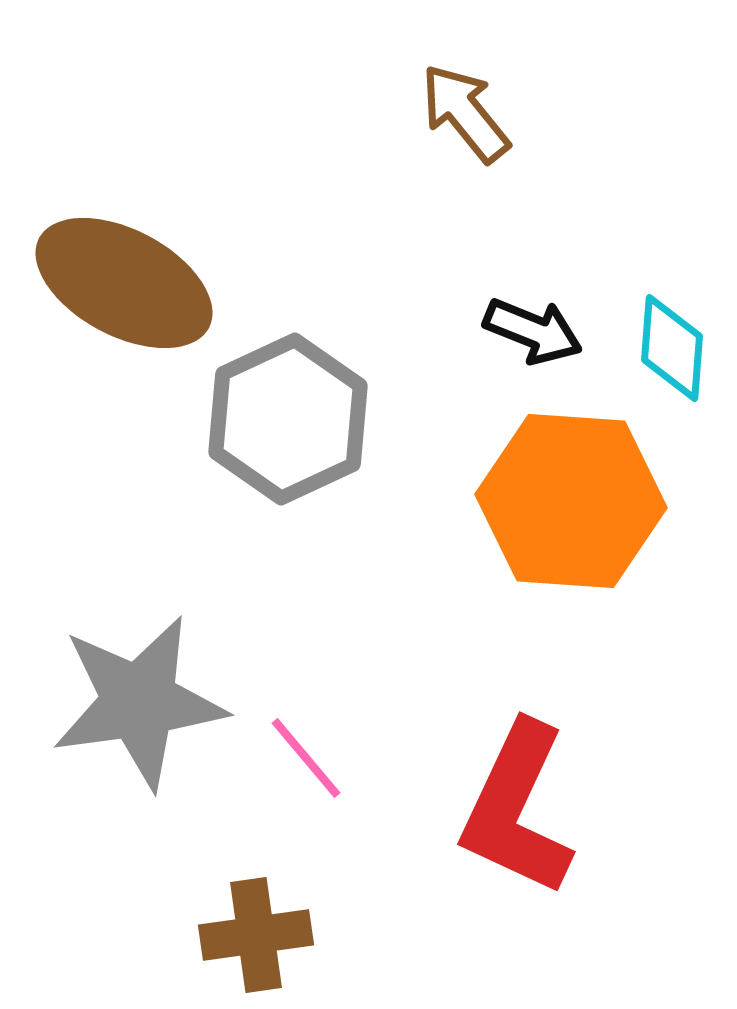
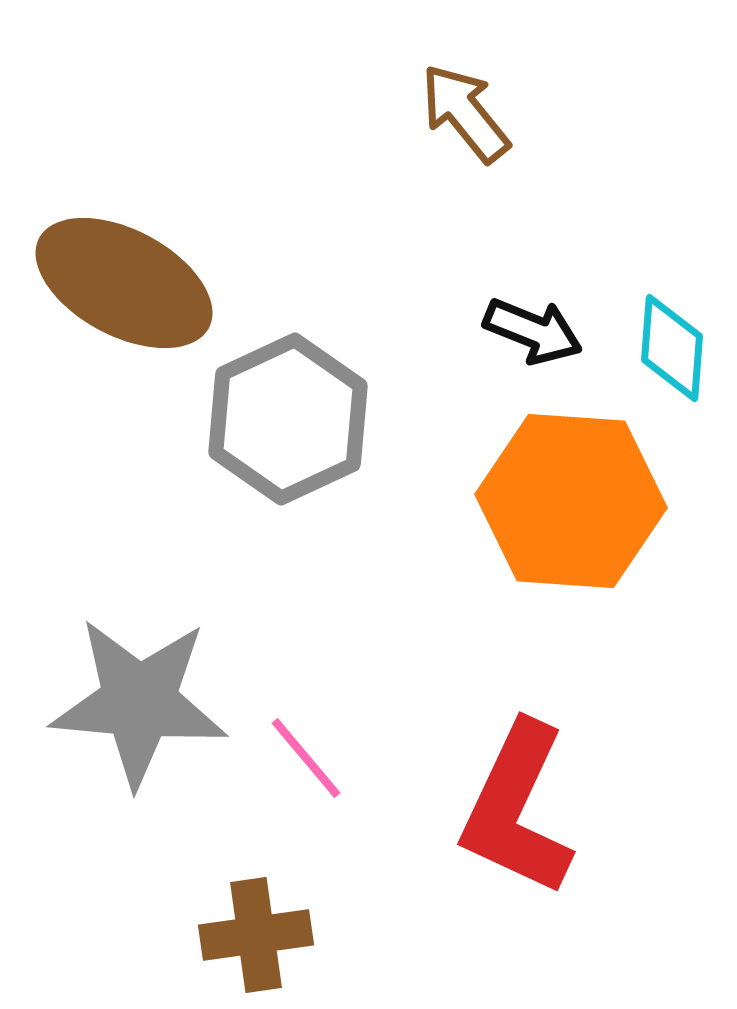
gray star: rotated 13 degrees clockwise
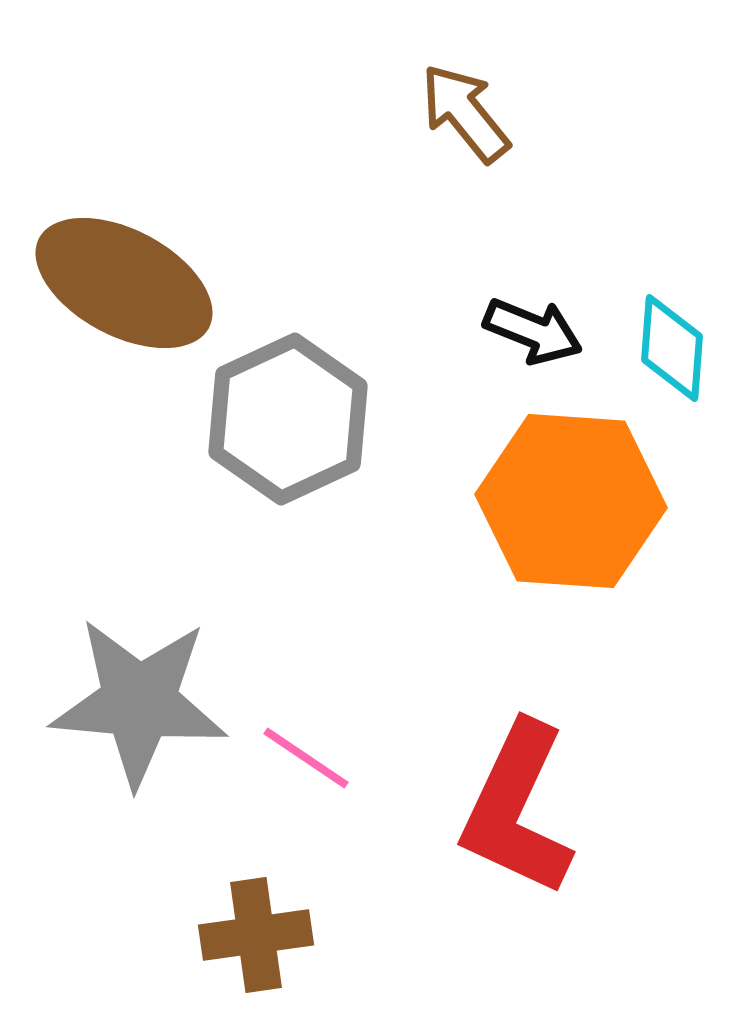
pink line: rotated 16 degrees counterclockwise
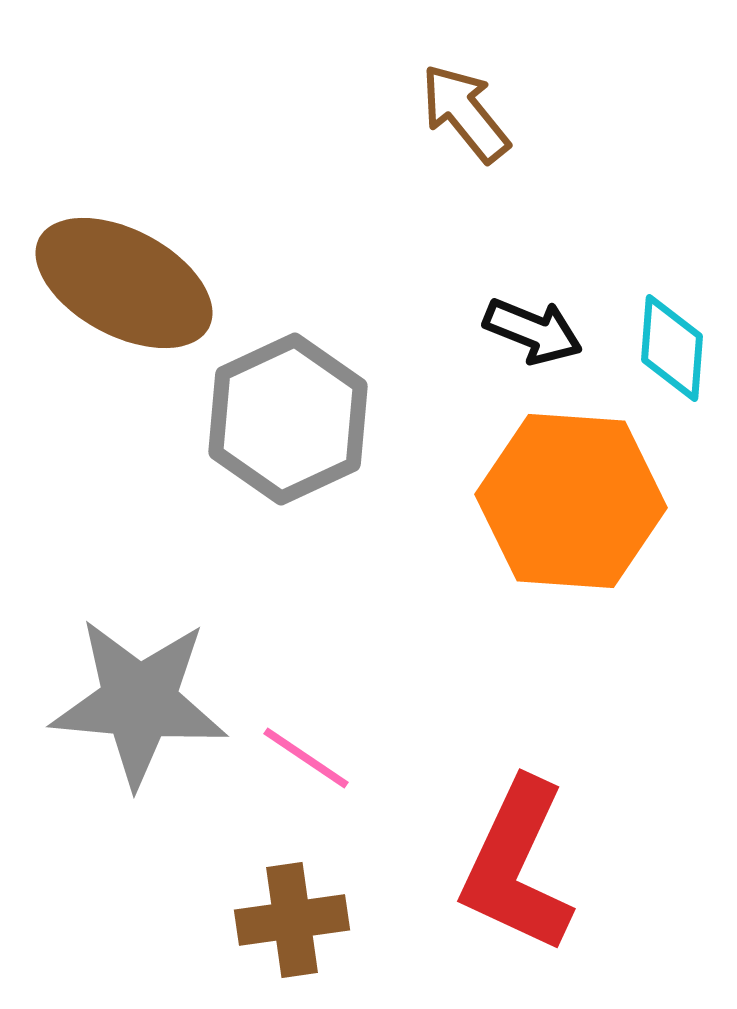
red L-shape: moved 57 px down
brown cross: moved 36 px right, 15 px up
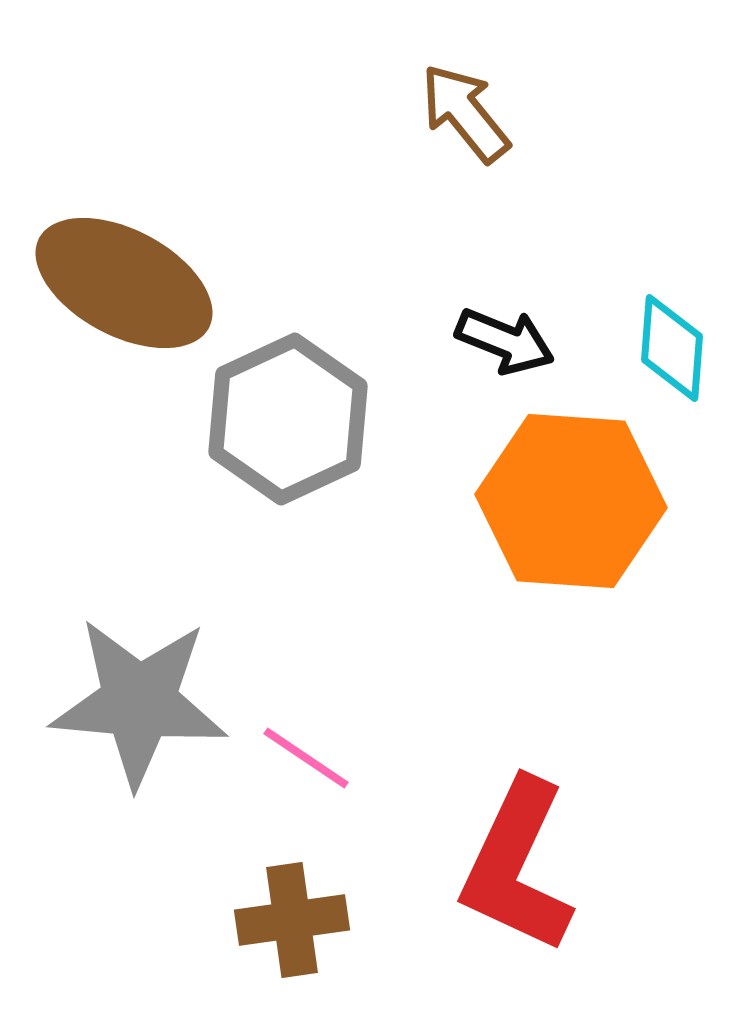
black arrow: moved 28 px left, 10 px down
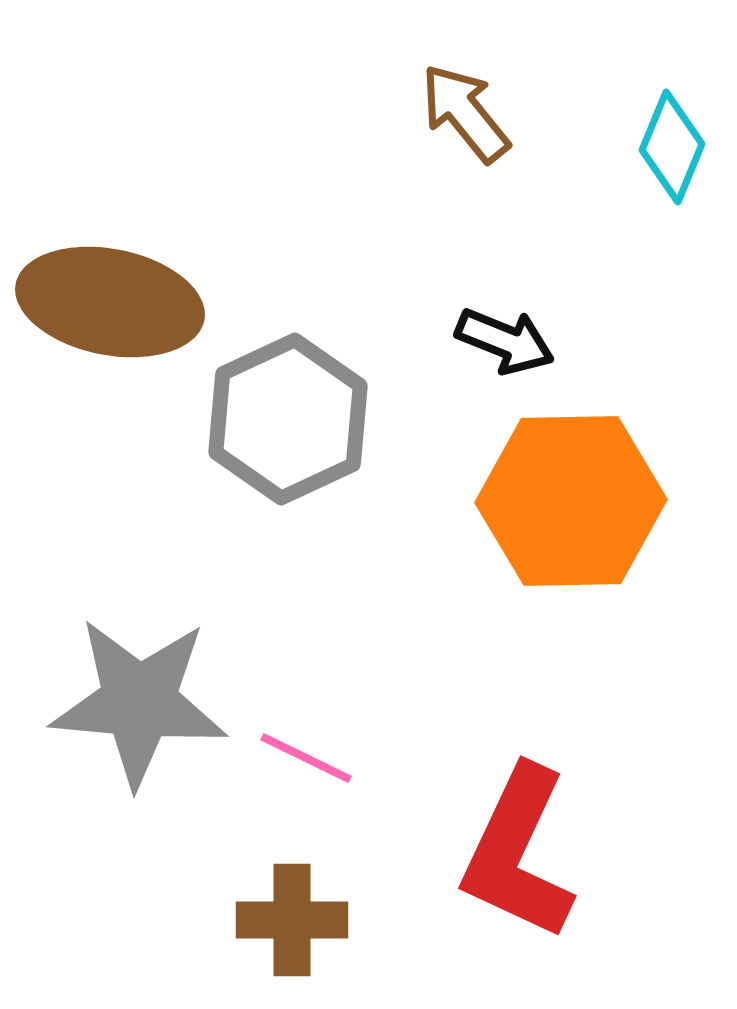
brown ellipse: moved 14 px left, 19 px down; rotated 17 degrees counterclockwise
cyan diamond: moved 201 px up; rotated 18 degrees clockwise
orange hexagon: rotated 5 degrees counterclockwise
pink line: rotated 8 degrees counterclockwise
red L-shape: moved 1 px right, 13 px up
brown cross: rotated 8 degrees clockwise
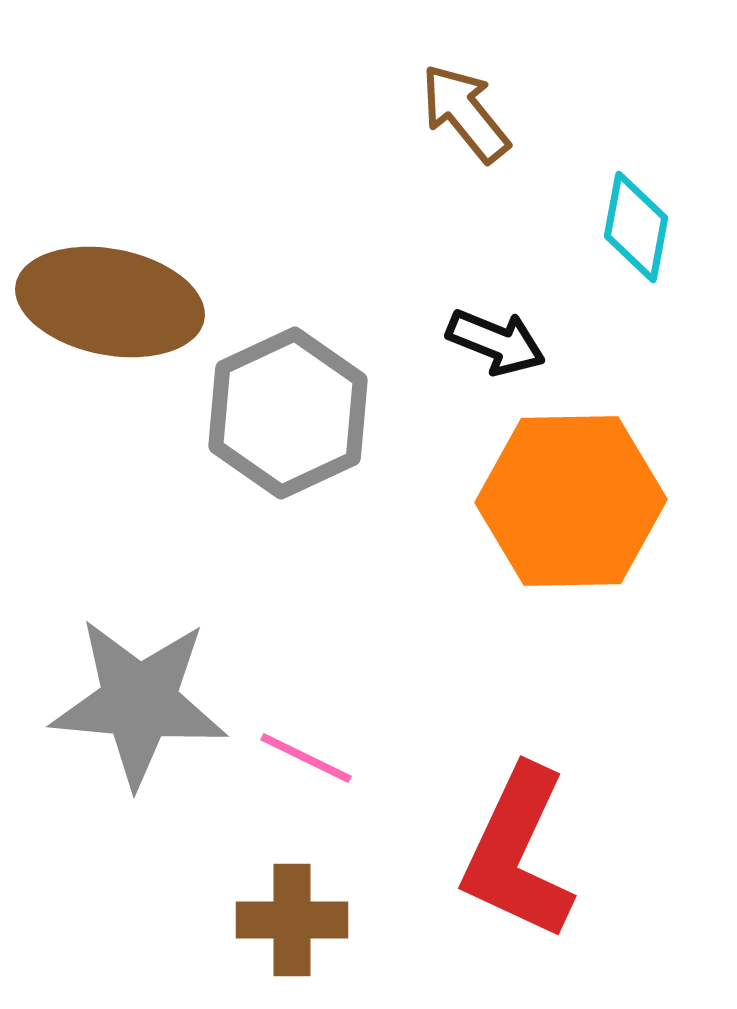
cyan diamond: moved 36 px left, 80 px down; rotated 12 degrees counterclockwise
black arrow: moved 9 px left, 1 px down
gray hexagon: moved 6 px up
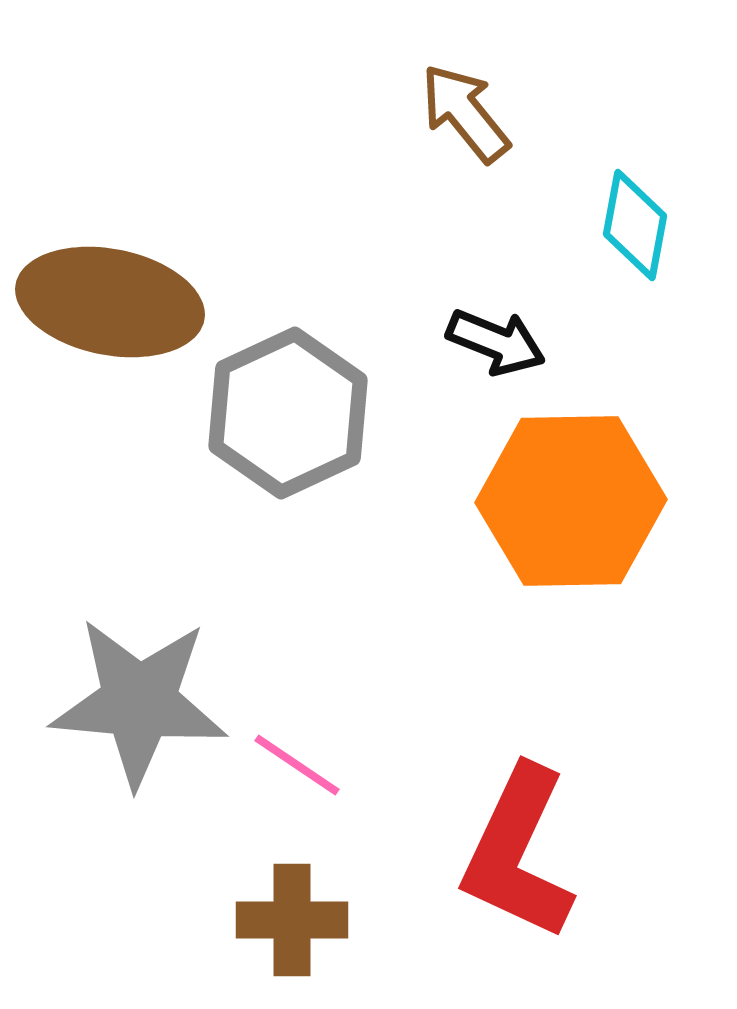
cyan diamond: moved 1 px left, 2 px up
pink line: moved 9 px left, 7 px down; rotated 8 degrees clockwise
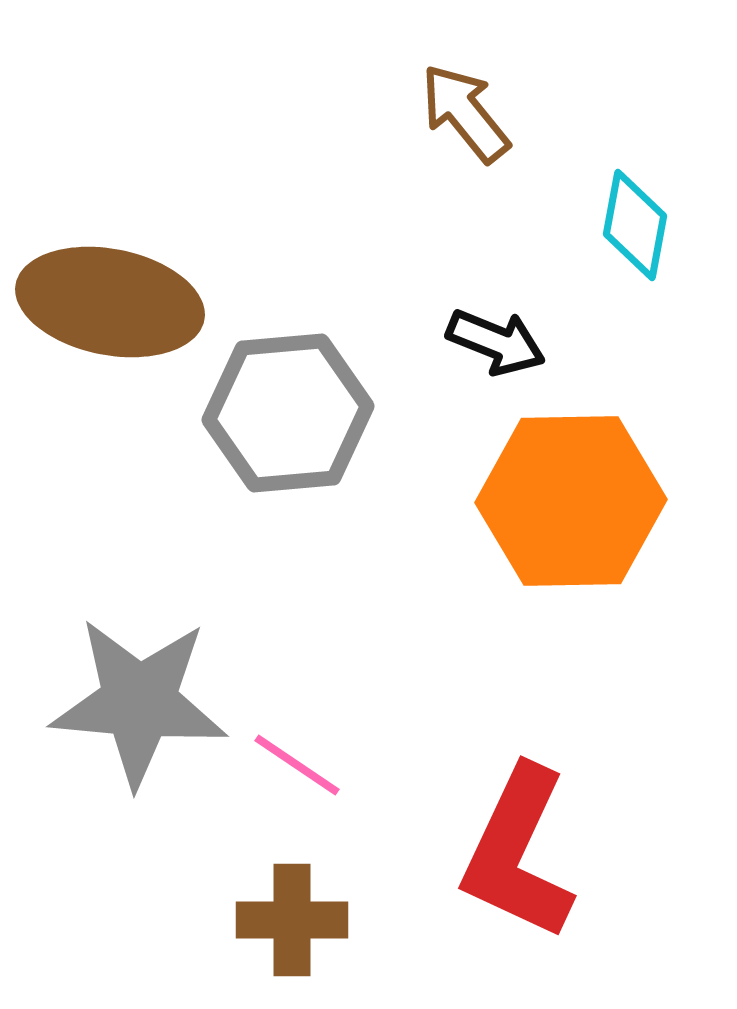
gray hexagon: rotated 20 degrees clockwise
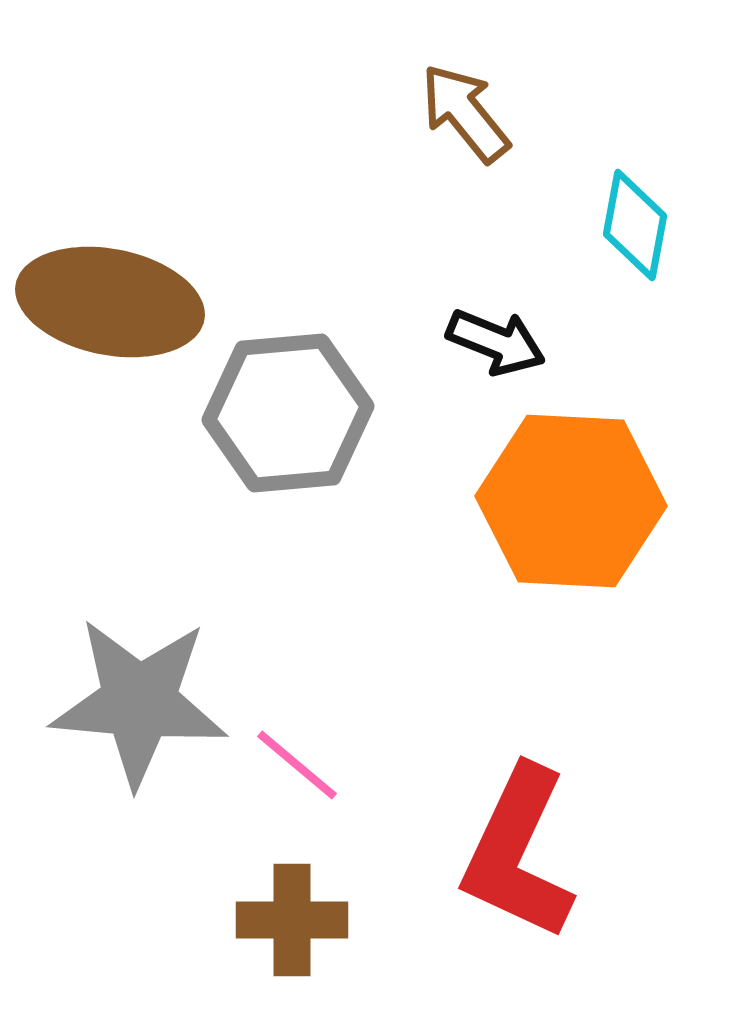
orange hexagon: rotated 4 degrees clockwise
pink line: rotated 6 degrees clockwise
